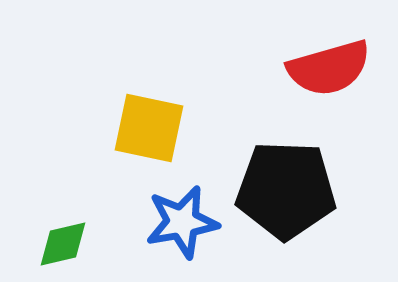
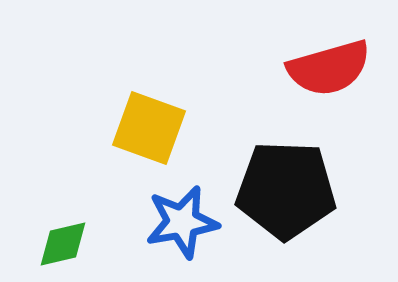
yellow square: rotated 8 degrees clockwise
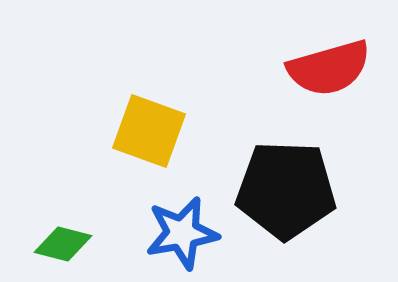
yellow square: moved 3 px down
blue star: moved 11 px down
green diamond: rotated 28 degrees clockwise
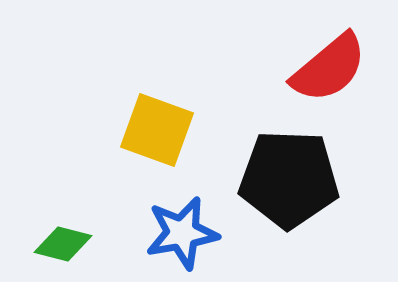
red semicircle: rotated 24 degrees counterclockwise
yellow square: moved 8 px right, 1 px up
black pentagon: moved 3 px right, 11 px up
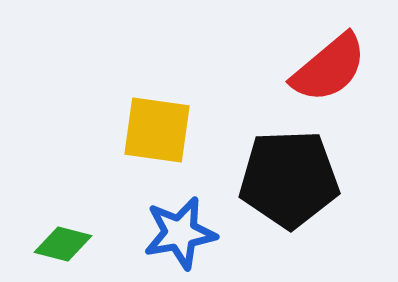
yellow square: rotated 12 degrees counterclockwise
black pentagon: rotated 4 degrees counterclockwise
blue star: moved 2 px left
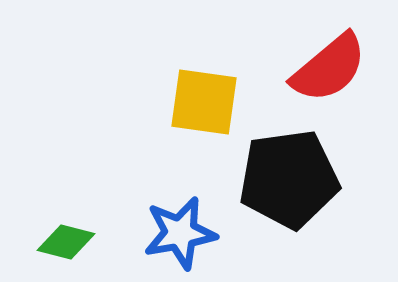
yellow square: moved 47 px right, 28 px up
black pentagon: rotated 6 degrees counterclockwise
green diamond: moved 3 px right, 2 px up
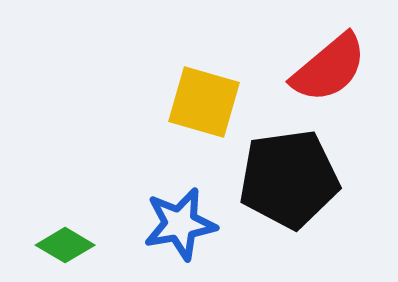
yellow square: rotated 8 degrees clockwise
blue star: moved 9 px up
green diamond: moved 1 px left, 3 px down; rotated 16 degrees clockwise
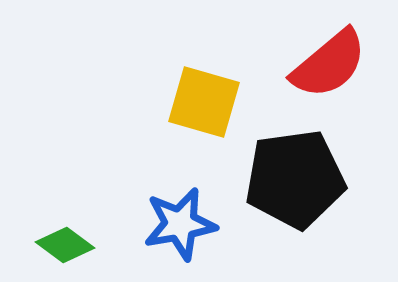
red semicircle: moved 4 px up
black pentagon: moved 6 px right
green diamond: rotated 6 degrees clockwise
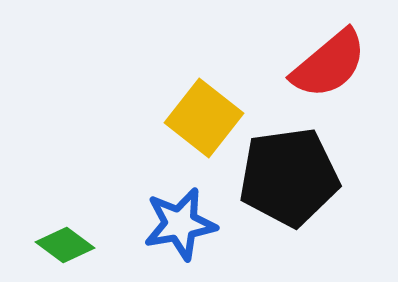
yellow square: moved 16 px down; rotated 22 degrees clockwise
black pentagon: moved 6 px left, 2 px up
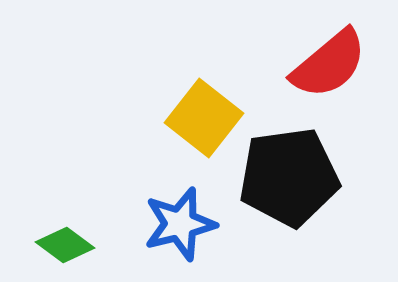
blue star: rotated 4 degrees counterclockwise
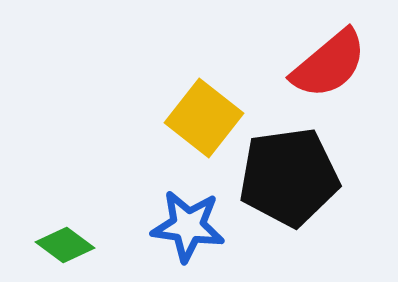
blue star: moved 8 px right, 2 px down; rotated 22 degrees clockwise
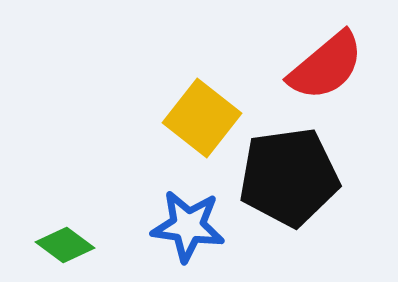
red semicircle: moved 3 px left, 2 px down
yellow square: moved 2 px left
